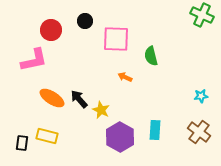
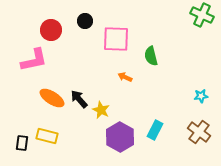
cyan rectangle: rotated 24 degrees clockwise
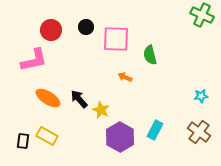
black circle: moved 1 px right, 6 px down
green semicircle: moved 1 px left, 1 px up
orange ellipse: moved 4 px left
yellow rectangle: rotated 15 degrees clockwise
black rectangle: moved 1 px right, 2 px up
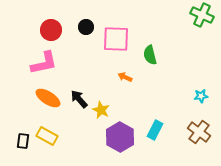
pink L-shape: moved 10 px right, 3 px down
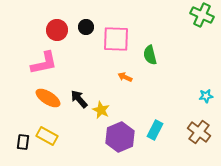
red circle: moved 6 px right
cyan star: moved 5 px right
purple hexagon: rotated 8 degrees clockwise
black rectangle: moved 1 px down
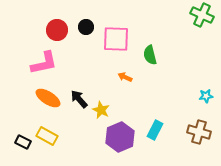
brown cross: rotated 20 degrees counterclockwise
black rectangle: rotated 70 degrees counterclockwise
